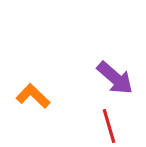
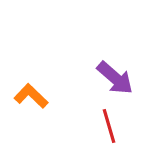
orange L-shape: moved 2 px left
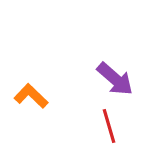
purple arrow: moved 1 px down
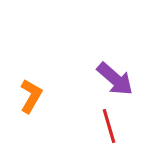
orange L-shape: rotated 76 degrees clockwise
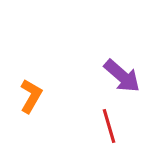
purple arrow: moved 7 px right, 3 px up
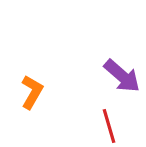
orange L-shape: moved 1 px right, 4 px up
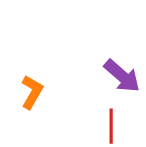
red line: moved 2 px right; rotated 16 degrees clockwise
